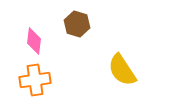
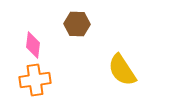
brown hexagon: rotated 15 degrees counterclockwise
pink diamond: moved 1 px left, 4 px down
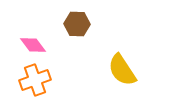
pink diamond: rotated 44 degrees counterclockwise
orange cross: rotated 12 degrees counterclockwise
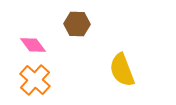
yellow semicircle: rotated 12 degrees clockwise
orange cross: rotated 28 degrees counterclockwise
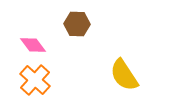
yellow semicircle: moved 2 px right, 5 px down; rotated 12 degrees counterclockwise
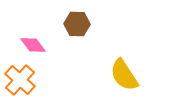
orange cross: moved 15 px left
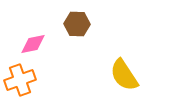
pink diamond: moved 1 px up; rotated 64 degrees counterclockwise
orange cross: rotated 28 degrees clockwise
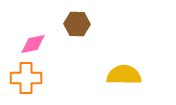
yellow semicircle: rotated 124 degrees clockwise
orange cross: moved 6 px right, 2 px up; rotated 20 degrees clockwise
